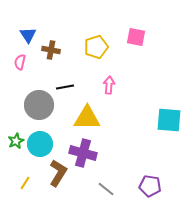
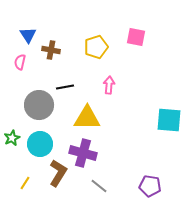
green star: moved 4 px left, 3 px up
gray line: moved 7 px left, 3 px up
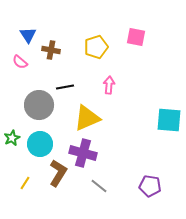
pink semicircle: rotated 63 degrees counterclockwise
yellow triangle: rotated 24 degrees counterclockwise
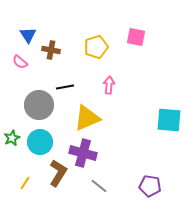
cyan circle: moved 2 px up
